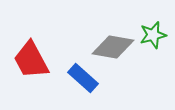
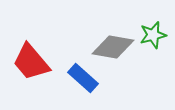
red trapezoid: moved 2 px down; rotated 12 degrees counterclockwise
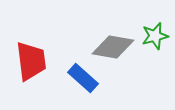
green star: moved 2 px right, 1 px down
red trapezoid: moved 1 px up; rotated 147 degrees counterclockwise
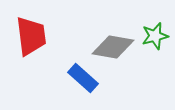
red trapezoid: moved 25 px up
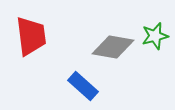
blue rectangle: moved 8 px down
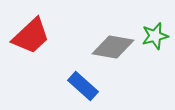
red trapezoid: rotated 54 degrees clockwise
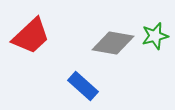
gray diamond: moved 4 px up
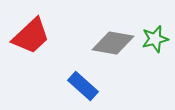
green star: moved 3 px down
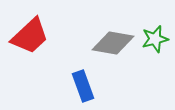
red trapezoid: moved 1 px left
blue rectangle: rotated 28 degrees clockwise
